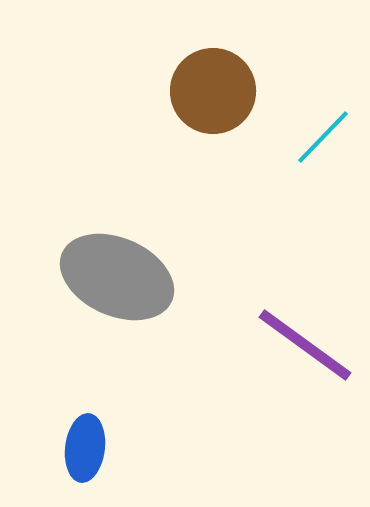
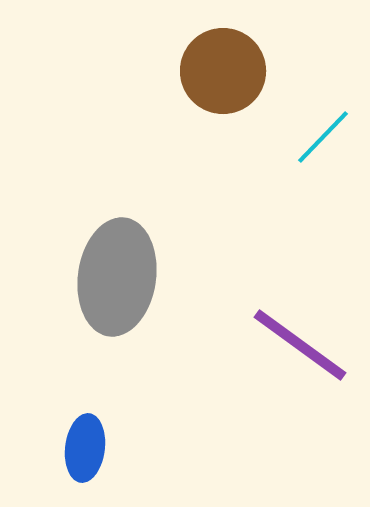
brown circle: moved 10 px right, 20 px up
gray ellipse: rotated 74 degrees clockwise
purple line: moved 5 px left
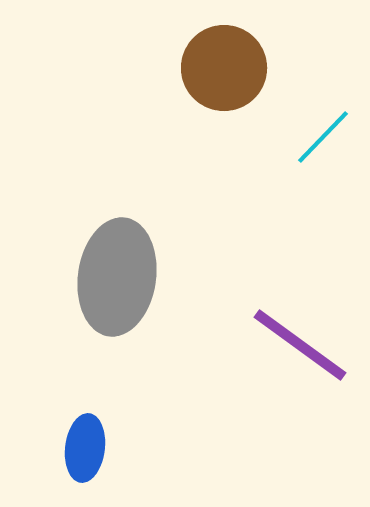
brown circle: moved 1 px right, 3 px up
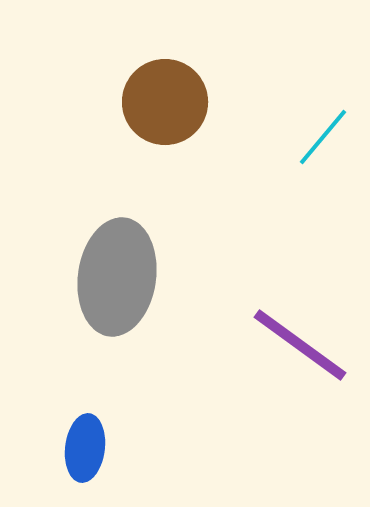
brown circle: moved 59 px left, 34 px down
cyan line: rotated 4 degrees counterclockwise
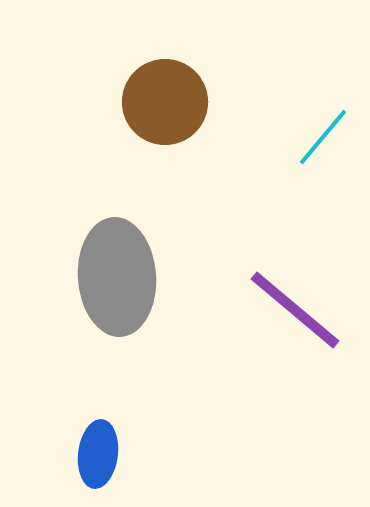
gray ellipse: rotated 12 degrees counterclockwise
purple line: moved 5 px left, 35 px up; rotated 4 degrees clockwise
blue ellipse: moved 13 px right, 6 px down
